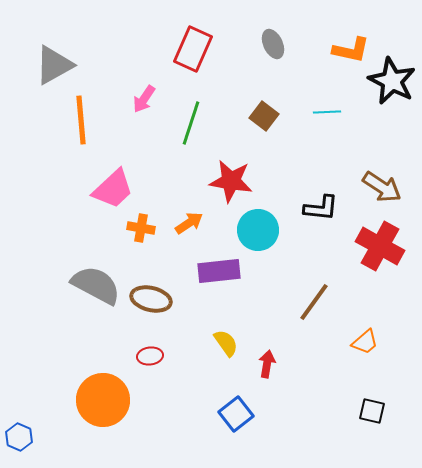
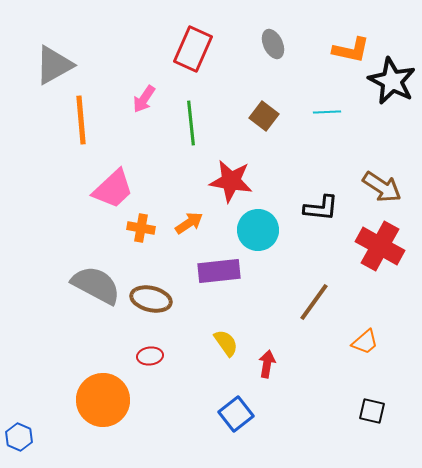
green line: rotated 24 degrees counterclockwise
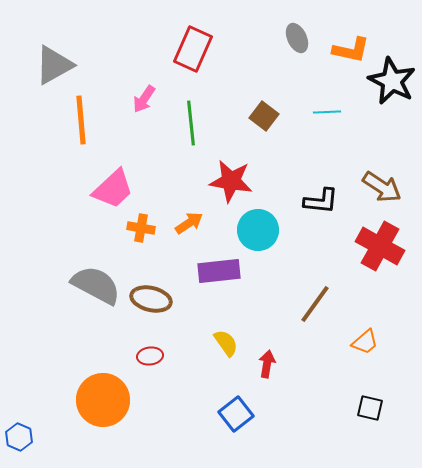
gray ellipse: moved 24 px right, 6 px up
black L-shape: moved 7 px up
brown line: moved 1 px right, 2 px down
black square: moved 2 px left, 3 px up
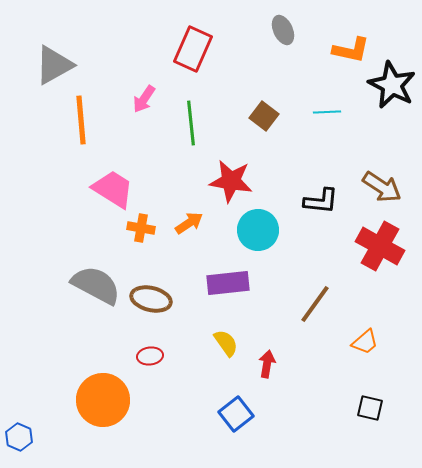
gray ellipse: moved 14 px left, 8 px up
black star: moved 4 px down
pink trapezoid: rotated 105 degrees counterclockwise
purple rectangle: moved 9 px right, 12 px down
